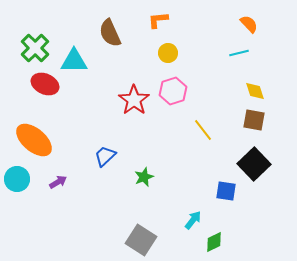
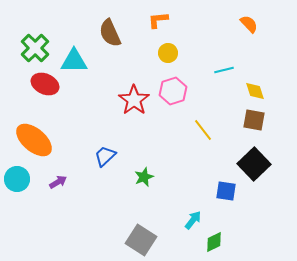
cyan line: moved 15 px left, 17 px down
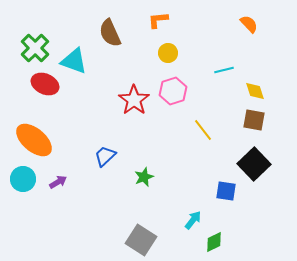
cyan triangle: rotated 20 degrees clockwise
cyan circle: moved 6 px right
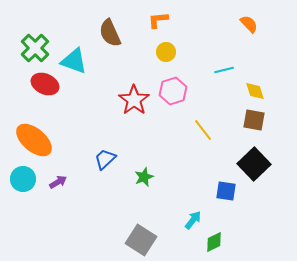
yellow circle: moved 2 px left, 1 px up
blue trapezoid: moved 3 px down
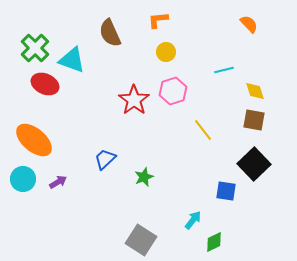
cyan triangle: moved 2 px left, 1 px up
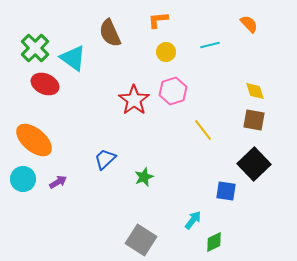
cyan triangle: moved 1 px right, 2 px up; rotated 16 degrees clockwise
cyan line: moved 14 px left, 25 px up
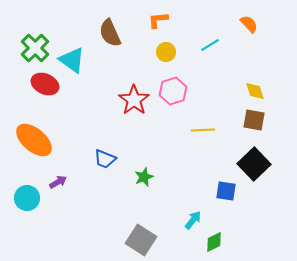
cyan line: rotated 18 degrees counterclockwise
cyan triangle: moved 1 px left, 2 px down
yellow line: rotated 55 degrees counterclockwise
blue trapezoid: rotated 115 degrees counterclockwise
cyan circle: moved 4 px right, 19 px down
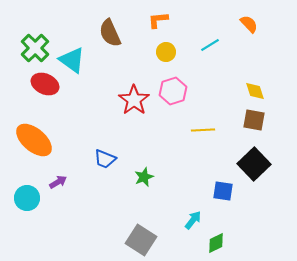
blue square: moved 3 px left
green diamond: moved 2 px right, 1 px down
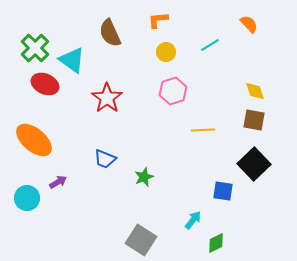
red star: moved 27 px left, 2 px up
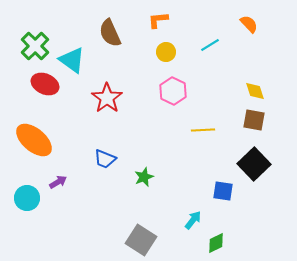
green cross: moved 2 px up
pink hexagon: rotated 16 degrees counterclockwise
